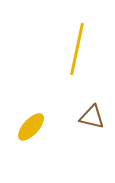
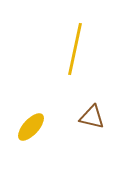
yellow line: moved 2 px left
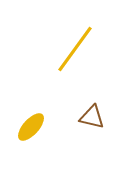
yellow line: rotated 24 degrees clockwise
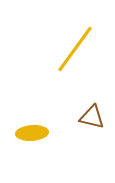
yellow ellipse: moved 1 px right, 6 px down; rotated 44 degrees clockwise
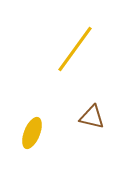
yellow ellipse: rotated 64 degrees counterclockwise
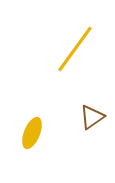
brown triangle: rotated 48 degrees counterclockwise
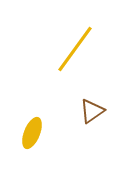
brown triangle: moved 6 px up
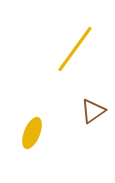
brown triangle: moved 1 px right
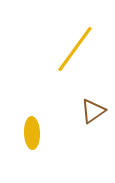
yellow ellipse: rotated 24 degrees counterclockwise
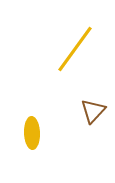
brown triangle: rotated 12 degrees counterclockwise
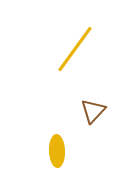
yellow ellipse: moved 25 px right, 18 px down
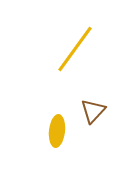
yellow ellipse: moved 20 px up; rotated 8 degrees clockwise
